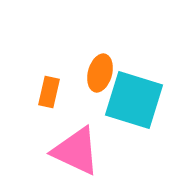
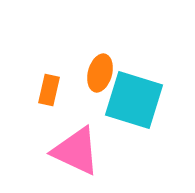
orange rectangle: moved 2 px up
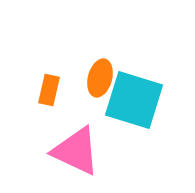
orange ellipse: moved 5 px down
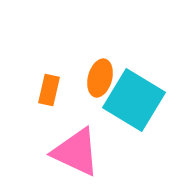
cyan square: rotated 14 degrees clockwise
pink triangle: moved 1 px down
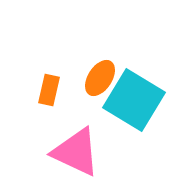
orange ellipse: rotated 18 degrees clockwise
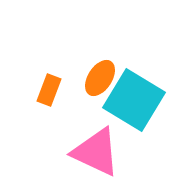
orange rectangle: rotated 8 degrees clockwise
pink triangle: moved 20 px right
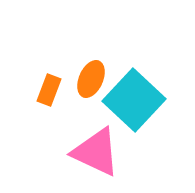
orange ellipse: moved 9 px left, 1 px down; rotated 9 degrees counterclockwise
cyan square: rotated 12 degrees clockwise
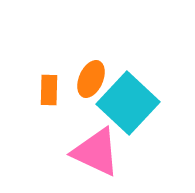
orange rectangle: rotated 20 degrees counterclockwise
cyan square: moved 6 px left, 3 px down
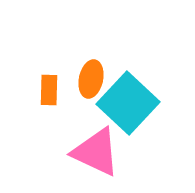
orange ellipse: rotated 12 degrees counterclockwise
